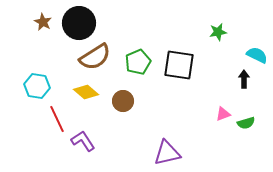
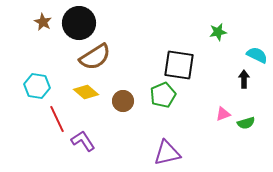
green pentagon: moved 25 px right, 33 px down
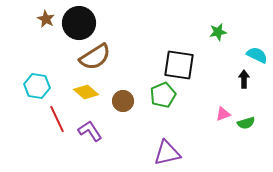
brown star: moved 3 px right, 3 px up
purple L-shape: moved 7 px right, 10 px up
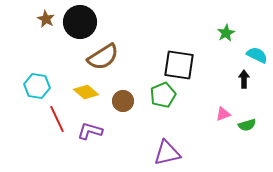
black circle: moved 1 px right, 1 px up
green star: moved 8 px right, 1 px down; rotated 18 degrees counterclockwise
brown semicircle: moved 8 px right
green semicircle: moved 1 px right, 2 px down
purple L-shape: rotated 40 degrees counterclockwise
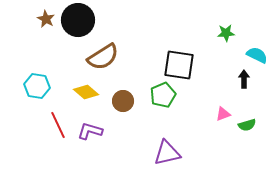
black circle: moved 2 px left, 2 px up
green star: rotated 24 degrees clockwise
red line: moved 1 px right, 6 px down
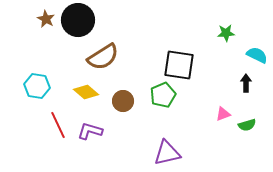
black arrow: moved 2 px right, 4 px down
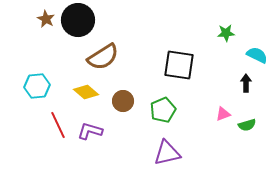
cyan hexagon: rotated 15 degrees counterclockwise
green pentagon: moved 15 px down
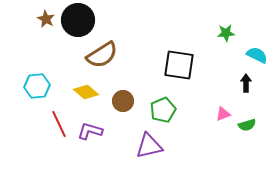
brown semicircle: moved 1 px left, 2 px up
red line: moved 1 px right, 1 px up
purple triangle: moved 18 px left, 7 px up
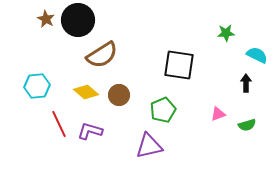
brown circle: moved 4 px left, 6 px up
pink triangle: moved 5 px left
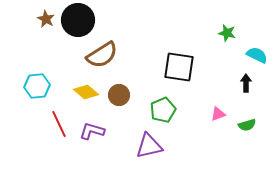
green star: moved 1 px right; rotated 18 degrees clockwise
black square: moved 2 px down
purple L-shape: moved 2 px right
